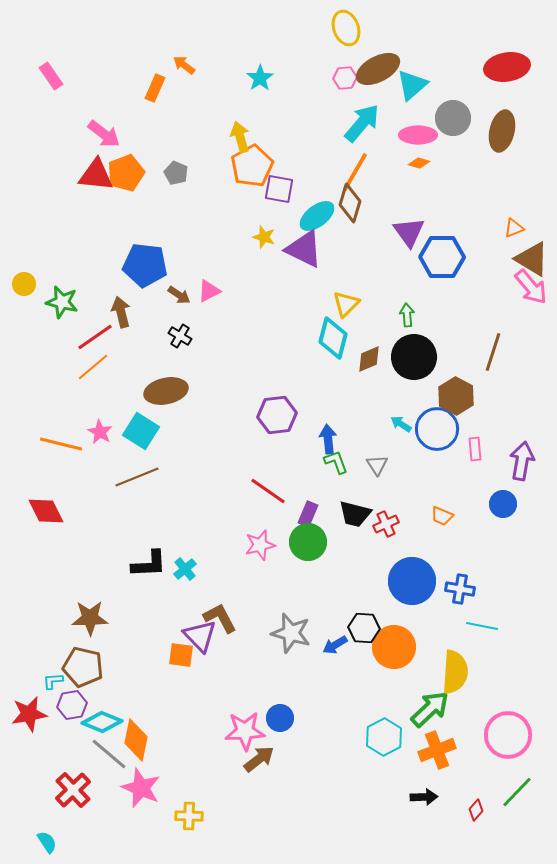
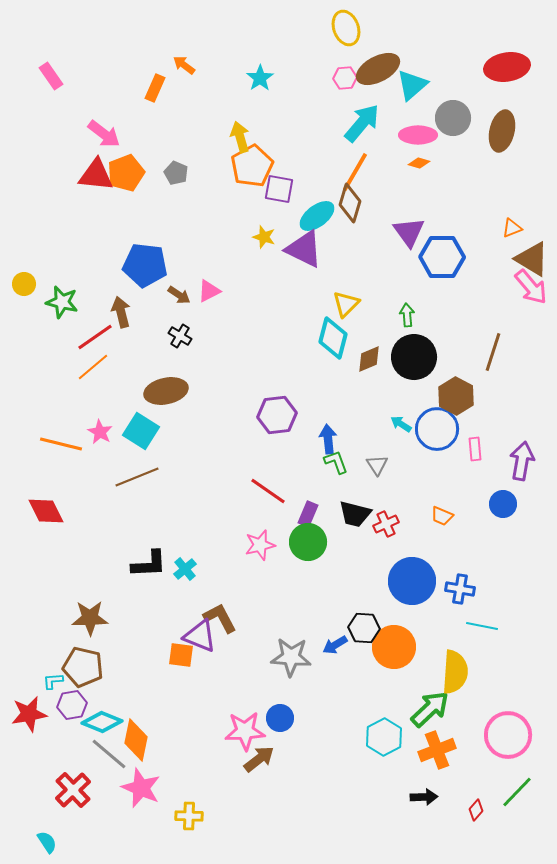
orange triangle at (514, 228): moved 2 px left
gray star at (291, 633): moved 24 px down; rotated 12 degrees counterclockwise
purple triangle at (200, 636): rotated 24 degrees counterclockwise
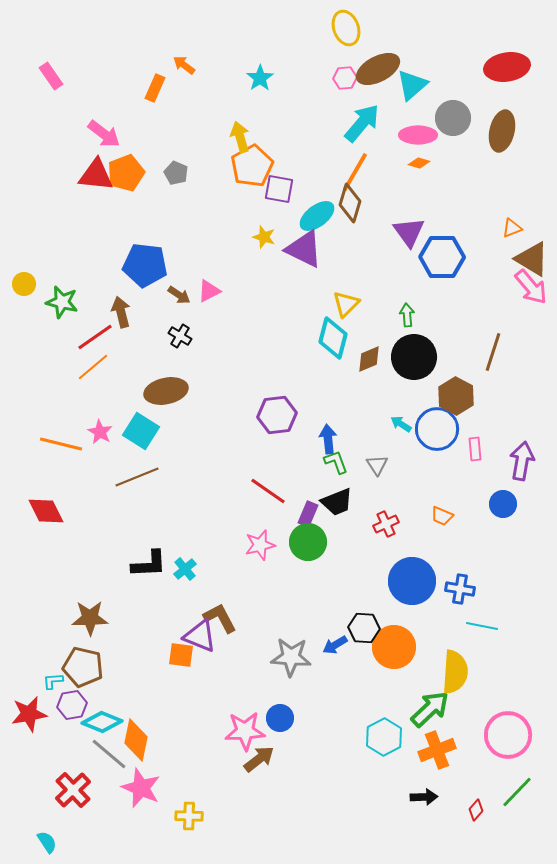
black trapezoid at (355, 514): moved 18 px left, 12 px up; rotated 36 degrees counterclockwise
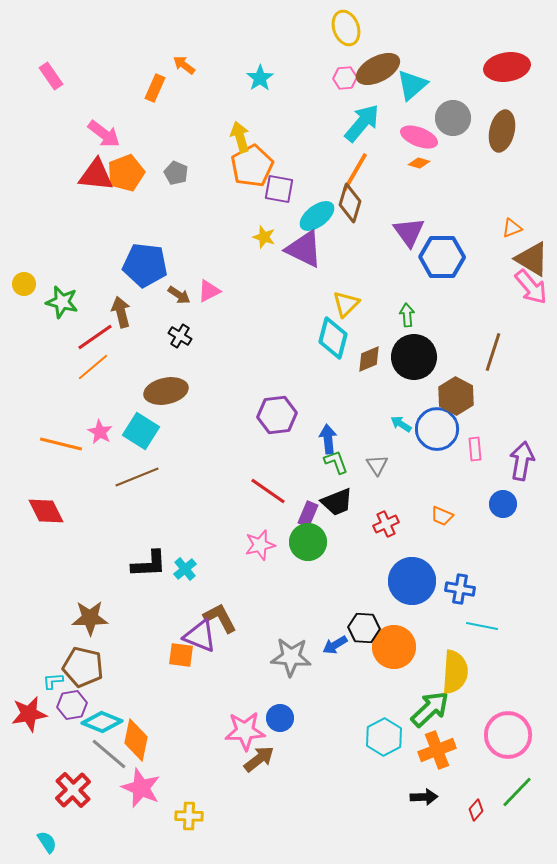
pink ellipse at (418, 135): moved 1 px right, 2 px down; rotated 21 degrees clockwise
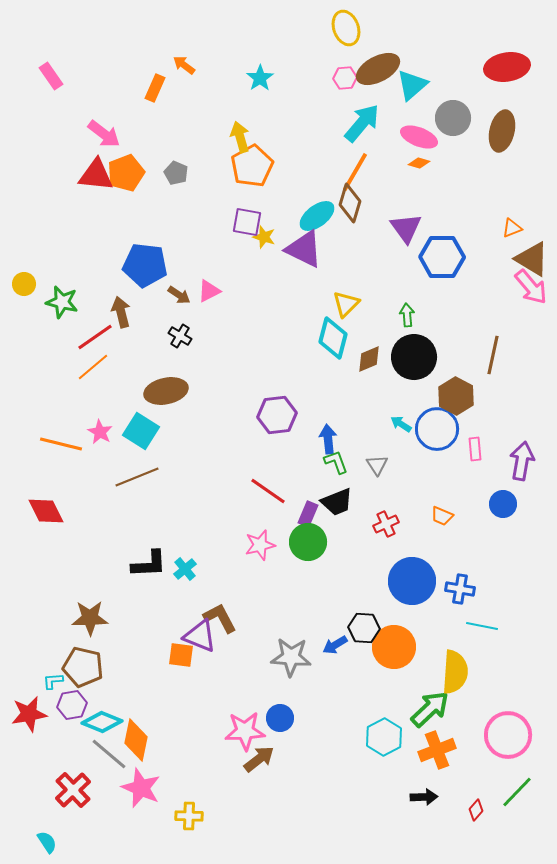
purple square at (279, 189): moved 32 px left, 33 px down
purple triangle at (409, 232): moved 3 px left, 4 px up
brown line at (493, 352): moved 3 px down; rotated 6 degrees counterclockwise
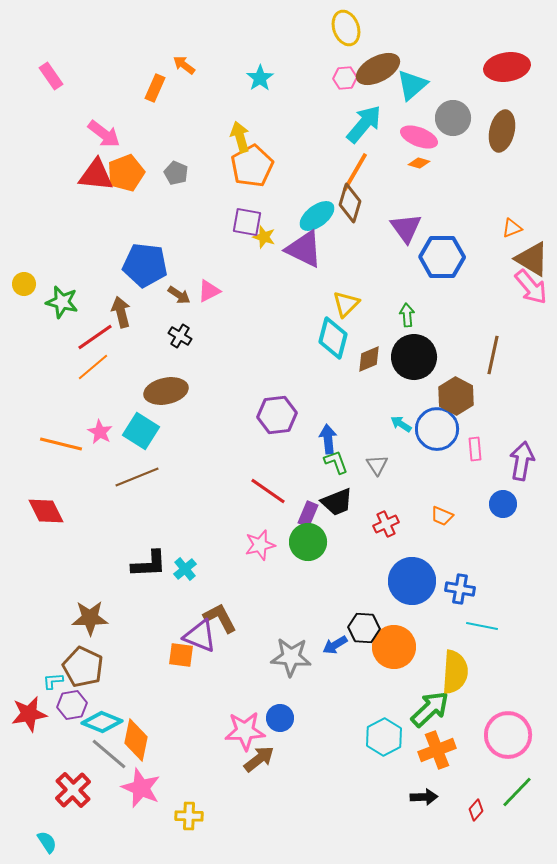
cyan arrow at (362, 123): moved 2 px right, 1 px down
brown pentagon at (83, 667): rotated 12 degrees clockwise
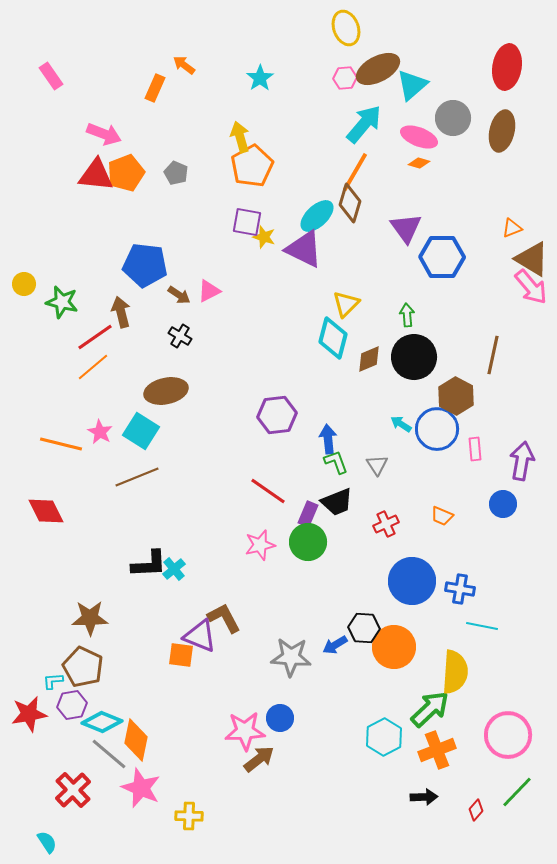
red ellipse at (507, 67): rotated 72 degrees counterclockwise
pink arrow at (104, 134): rotated 16 degrees counterclockwise
cyan ellipse at (317, 216): rotated 6 degrees counterclockwise
cyan cross at (185, 569): moved 11 px left
brown L-shape at (220, 618): moved 4 px right
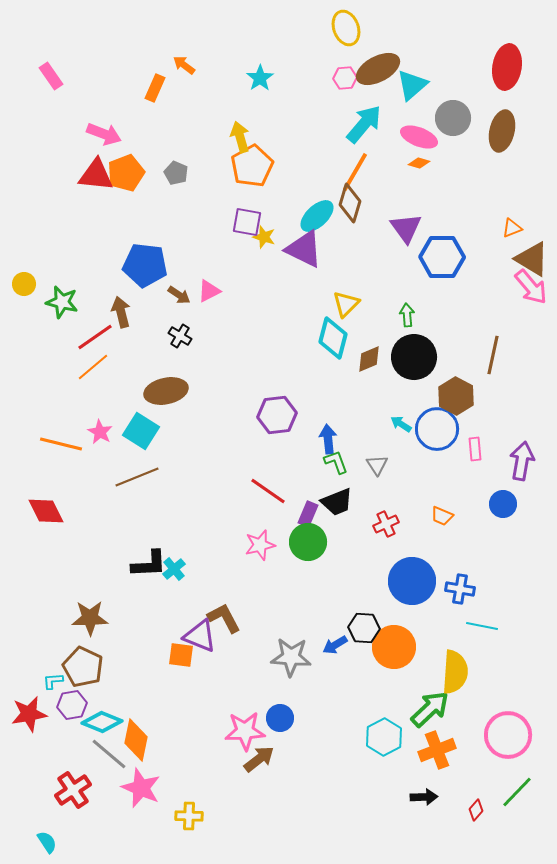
red cross at (73, 790): rotated 9 degrees clockwise
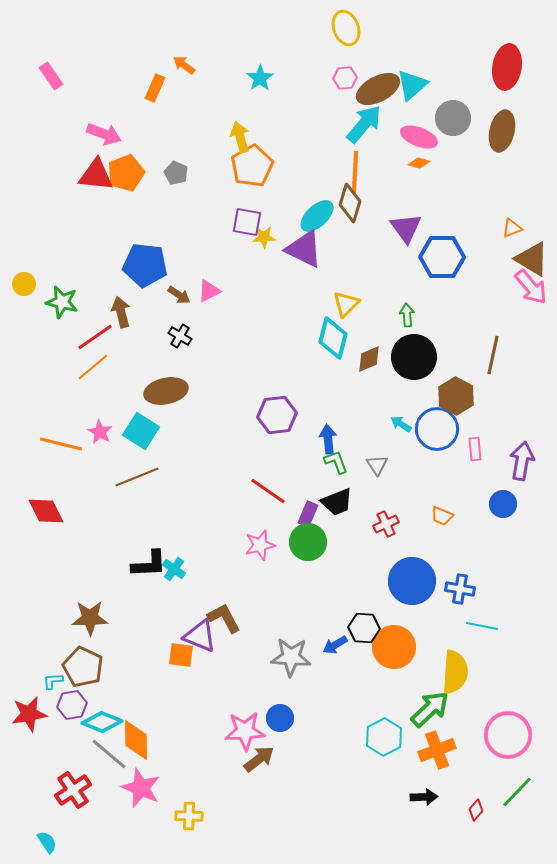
brown ellipse at (378, 69): moved 20 px down
orange line at (355, 172): rotated 27 degrees counterclockwise
yellow star at (264, 237): rotated 20 degrees counterclockwise
cyan cross at (174, 569): rotated 15 degrees counterclockwise
orange diamond at (136, 740): rotated 12 degrees counterclockwise
